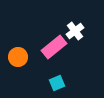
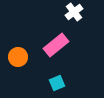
white cross: moved 1 px left, 19 px up
pink rectangle: moved 2 px right, 2 px up
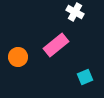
white cross: moved 1 px right; rotated 24 degrees counterclockwise
cyan square: moved 28 px right, 6 px up
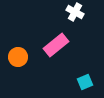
cyan square: moved 5 px down
